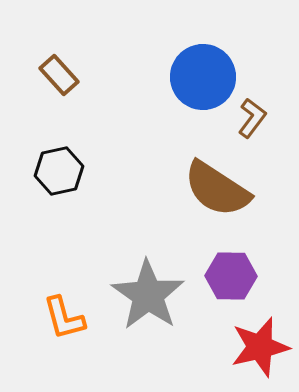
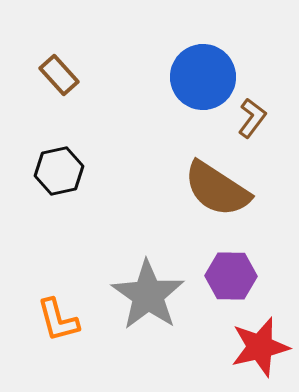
orange L-shape: moved 6 px left, 2 px down
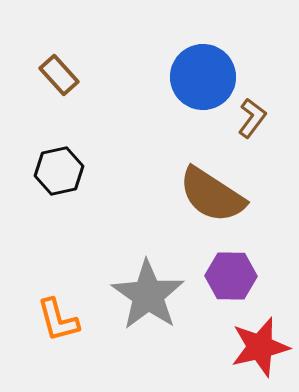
brown semicircle: moved 5 px left, 6 px down
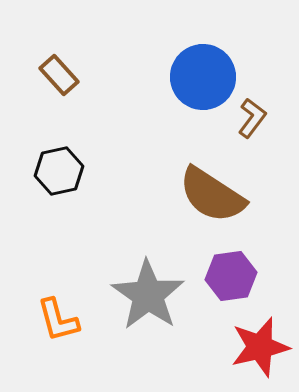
purple hexagon: rotated 9 degrees counterclockwise
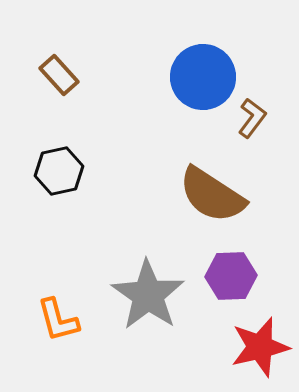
purple hexagon: rotated 6 degrees clockwise
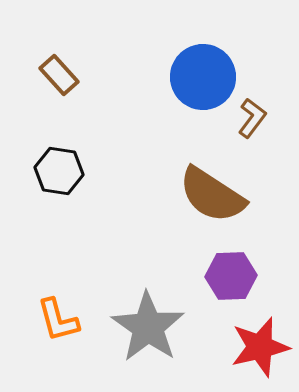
black hexagon: rotated 21 degrees clockwise
gray star: moved 32 px down
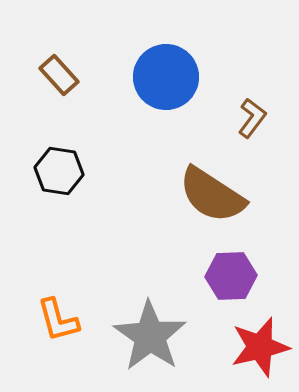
blue circle: moved 37 px left
gray star: moved 2 px right, 9 px down
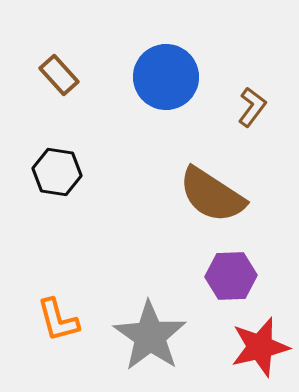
brown L-shape: moved 11 px up
black hexagon: moved 2 px left, 1 px down
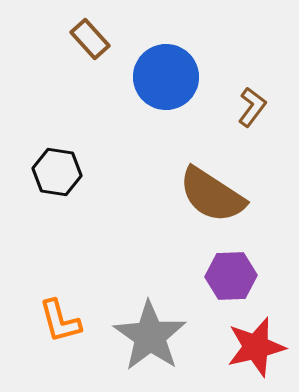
brown rectangle: moved 31 px right, 36 px up
orange L-shape: moved 2 px right, 1 px down
red star: moved 4 px left
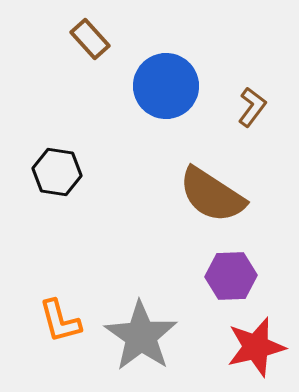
blue circle: moved 9 px down
gray star: moved 9 px left
